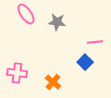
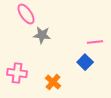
gray star: moved 15 px left, 13 px down
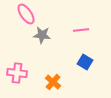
pink line: moved 14 px left, 12 px up
blue square: rotated 14 degrees counterclockwise
